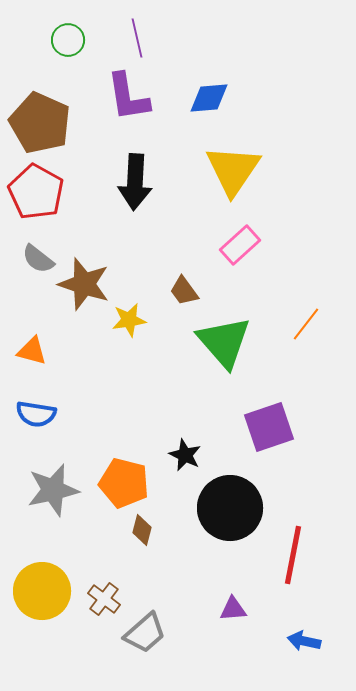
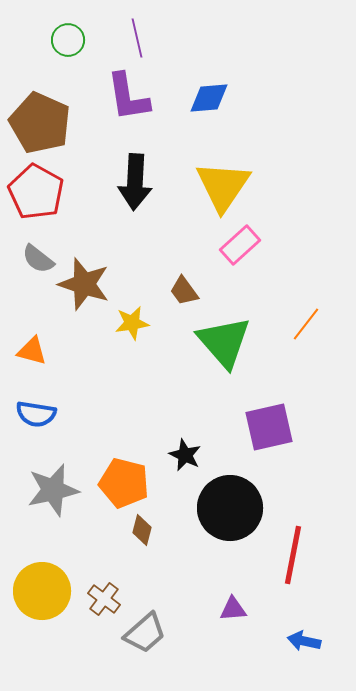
yellow triangle: moved 10 px left, 16 px down
yellow star: moved 3 px right, 3 px down
purple square: rotated 6 degrees clockwise
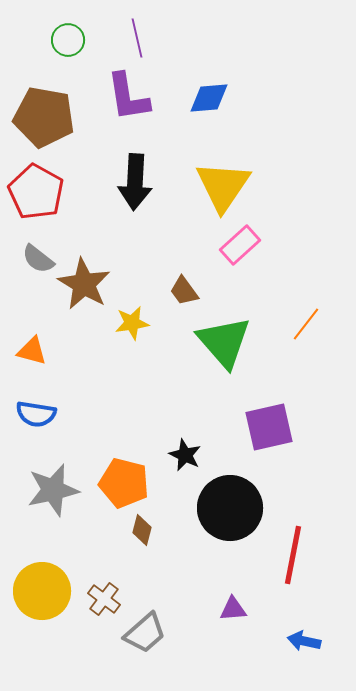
brown pentagon: moved 4 px right, 6 px up; rotated 14 degrees counterclockwise
brown star: rotated 12 degrees clockwise
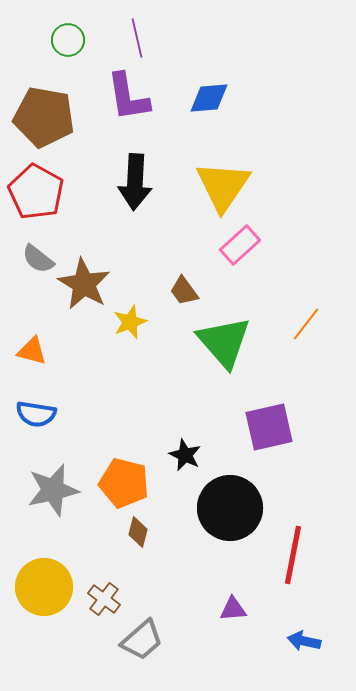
yellow star: moved 2 px left, 1 px up; rotated 12 degrees counterclockwise
brown diamond: moved 4 px left, 2 px down
yellow circle: moved 2 px right, 4 px up
gray trapezoid: moved 3 px left, 7 px down
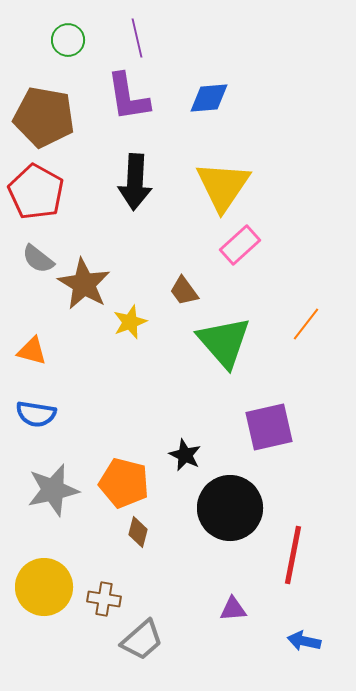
brown cross: rotated 28 degrees counterclockwise
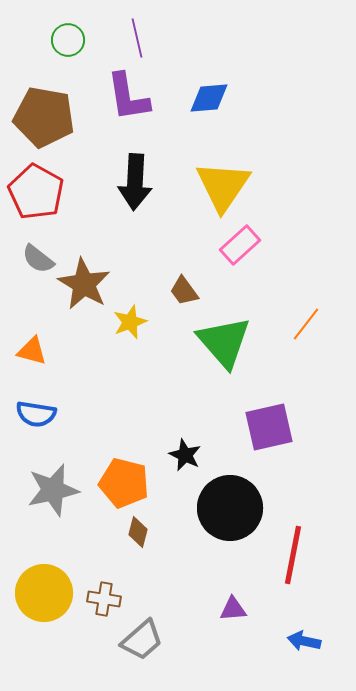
yellow circle: moved 6 px down
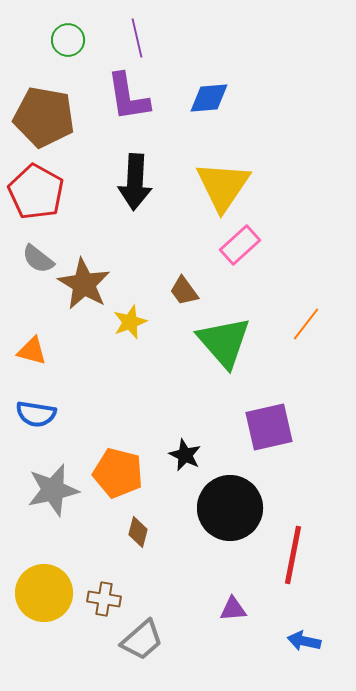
orange pentagon: moved 6 px left, 10 px up
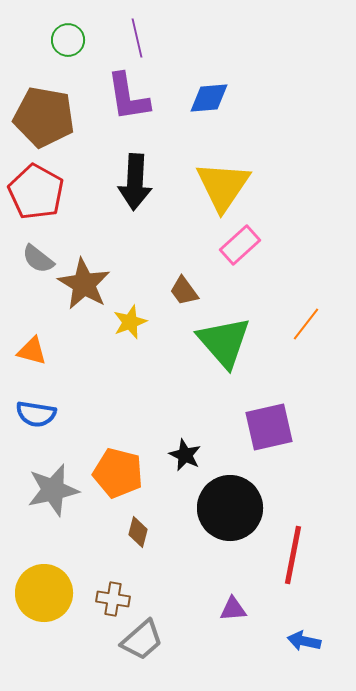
brown cross: moved 9 px right
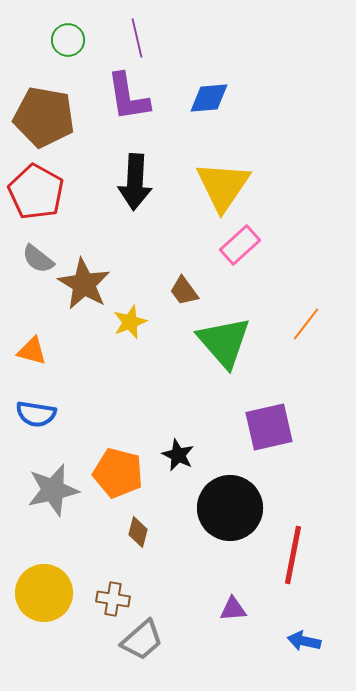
black star: moved 7 px left
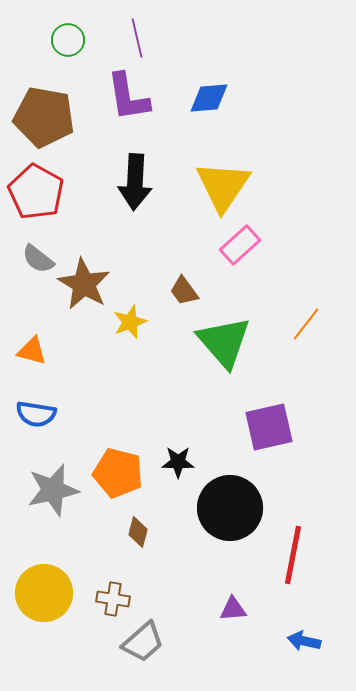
black star: moved 7 px down; rotated 24 degrees counterclockwise
gray trapezoid: moved 1 px right, 2 px down
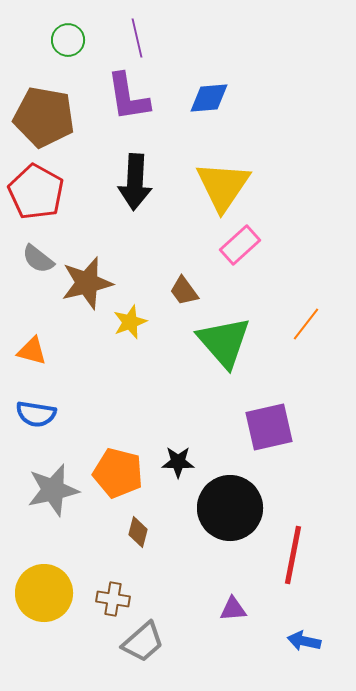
brown star: moved 3 px right, 1 px up; rotated 28 degrees clockwise
